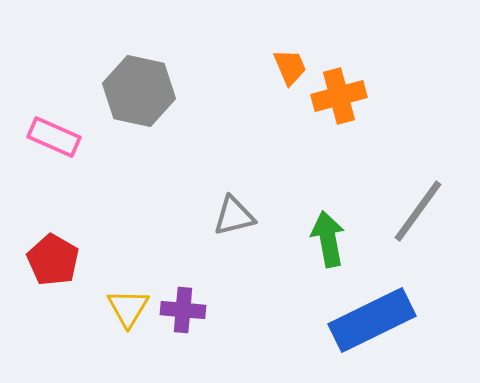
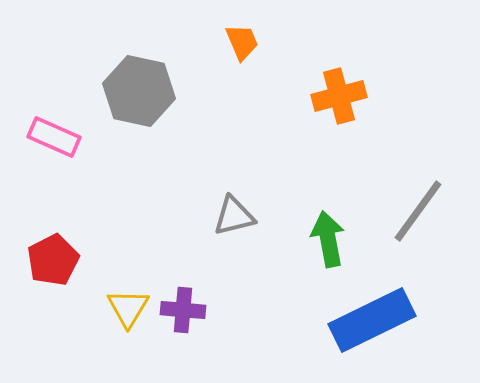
orange trapezoid: moved 48 px left, 25 px up
red pentagon: rotated 15 degrees clockwise
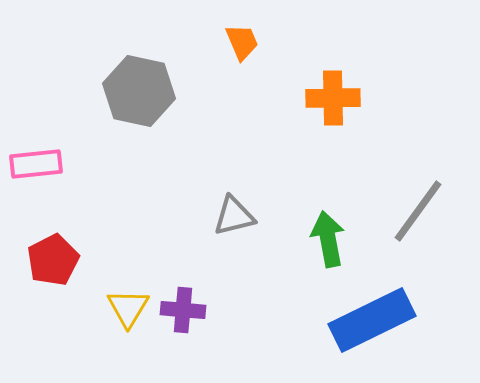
orange cross: moved 6 px left, 2 px down; rotated 14 degrees clockwise
pink rectangle: moved 18 px left, 27 px down; rotated 30 degrees counterclockwise
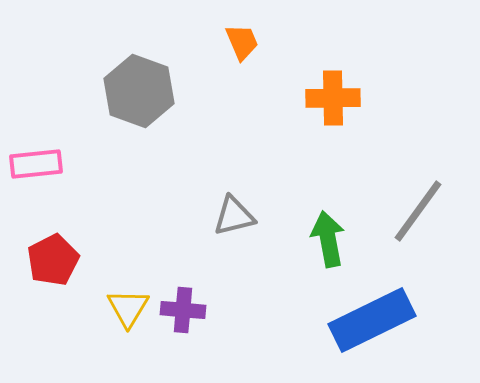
gray hexagon: rotated 8 degrees clockwise
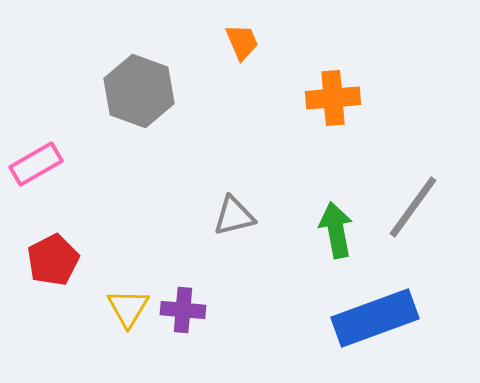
orange cross: rotated 4 degrees counterclockwise
pink rectangle: rotated 24 degrees counterclockwise
gray line: moved 5 px left, 4 px up
green arrow: moved 8 px right, 9 px up
blue rectangle: moved 3 px right, 2 px up; rotated 6 degrees clockwise
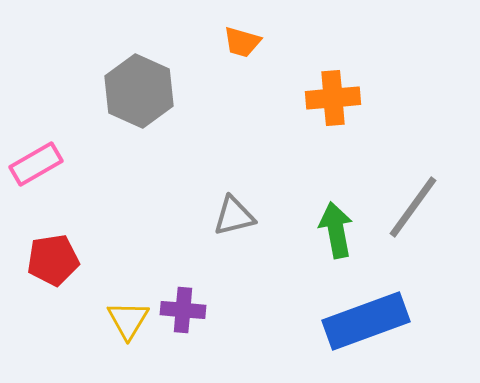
orange trapezoid: rotated 129 degrees clockwise
gray hexagon: rotated 4 degrees clockwise
red pentagon: rotated 18 degrees clockwise
yellow triangle: moved 12 px down
blue rectangle: moved 9 px left, 3 px down
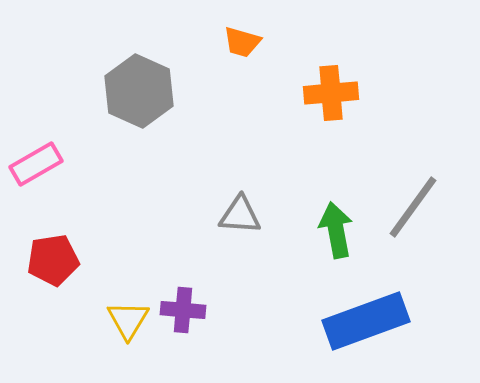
orange cross: moved 2 px left, 5 px up
gray triangle: moved 6 px right, 1 px up; rotated 18 degrees clockwise
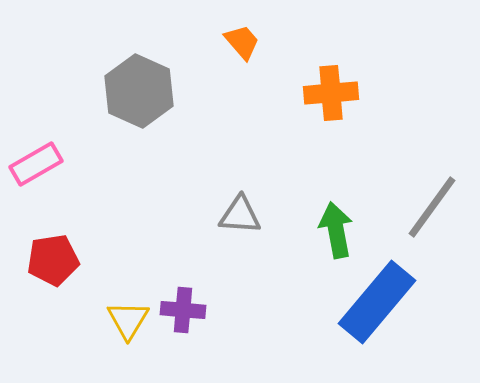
orange trapezoid: rotated 147 degrees counterclockwise
gray line: moved 19 px right
blue rectangle: moved 11 px right, 19 px up; rotated 30 degrees counterclockwise
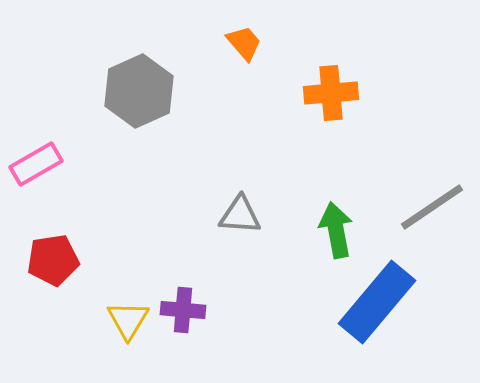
orange trapezoid: moved 2 px right, 1 px down
gray hexagon: rotated 12 degrees clockwise
gray line: rotated 20 degrees clockwise
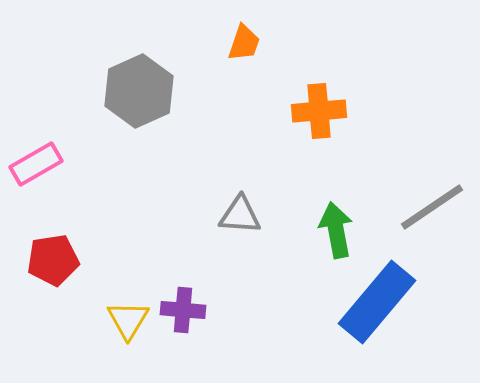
orange trapezoid: rotated 60 degrees clockwise
orange cross: moved 12 px left, 18 px down
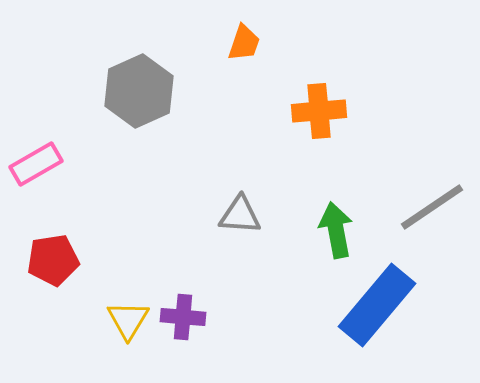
blue rectangle: moved 3 px down
purple cross: moved 7 px down
